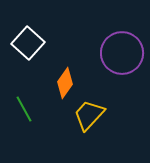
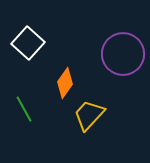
purple circle: moved 1 px right, 1 px down
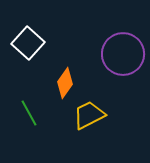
green line: moved 5 px right, 4 px down
yellow trapezoid: rotated 20 degrees clockwise
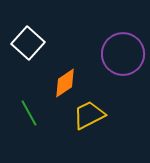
orange diamond: rotated 20 degrees clockwise
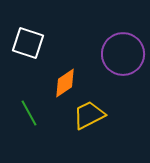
white square: rotated 24 degrees counterclockwise
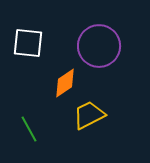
white square: rotated 12 degrees counterclockwise
purple circle: moved 24 px left, 8 px up
green line: moved 16 px down
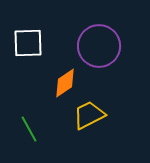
white square: rotated 8 degrees counterclockwise
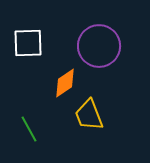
yellow trapezoid: rotated 84 degrees counterclockwise
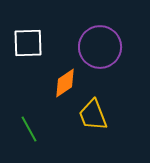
purple circle: moved 1 px right, 1 px down
yellow trapezoid: moved 4 px right
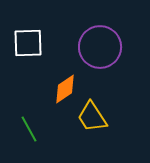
orange diamond: moved 6 px down
yellow trapezoid: moved 1 px left, 2 px down; rotated 12 degrees counterclockwise
